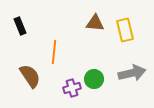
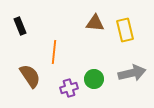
purple cross: moved 3 px left
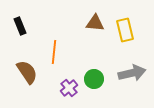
brown semicircle: moved 3 px left, 4 px up
purple cross: rotated 24 degrees counterclockwise
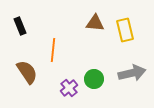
orange line: moved 1 px left, 2 px up
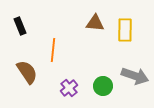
yellow rectangle: rotated 15 degrees clockwise
gray arrow: moved 3 px right, 3 px down; rotated 32 degrees clockwise
green circle: moved 9 px right, 7 px down
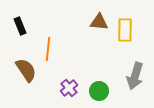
brown triangle: moved 4 px right, 1 px up
orange line: moved 5 px left, 1 px up
brown semicircle: moved 1 px left, 2 px up
gray arrow: rotated 88 degrees clockwise
green circle: moved 4 px left, 5 px down
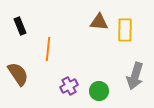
brown semicircle: moved 8 px left, 4 px down
purple cross: moved 2 px up; rotated 12 degrees clockwise
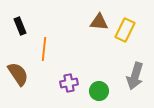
yellow rectangle: rotated 25 degrees clockwise
orange line: moved 4 px left
purple cross: moved 3 px up; rotated 18 degrees clockwise
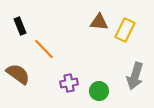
orange line: rotated 50 degrees counterclockwise
brown semicircle: rotated 20 degrees counterclockwise
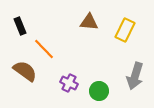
brown triangle: moved 10 px left
brown semicircle: moved 7 px right, 3 px up
purple cross: rotated 36 degrees clockwise
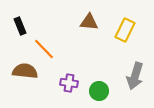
brown semicircle: rotated 30 degrees counterclockwise
purple cross: rotated 18 degrees counterclockwise
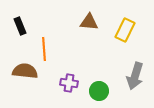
orange line: rotated 40 degrees clockwise
